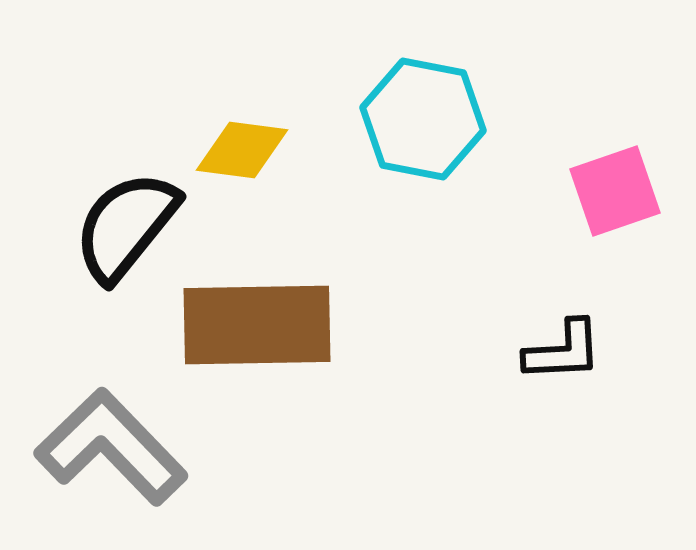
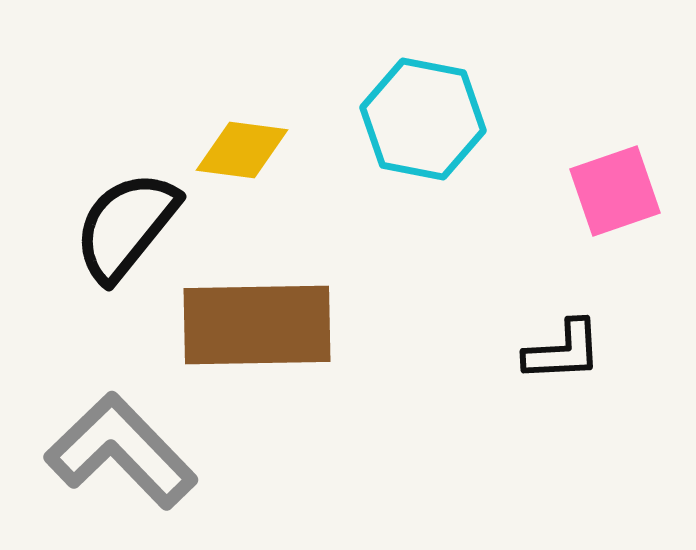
gray L-shape: moved 10 px right, 4 px down
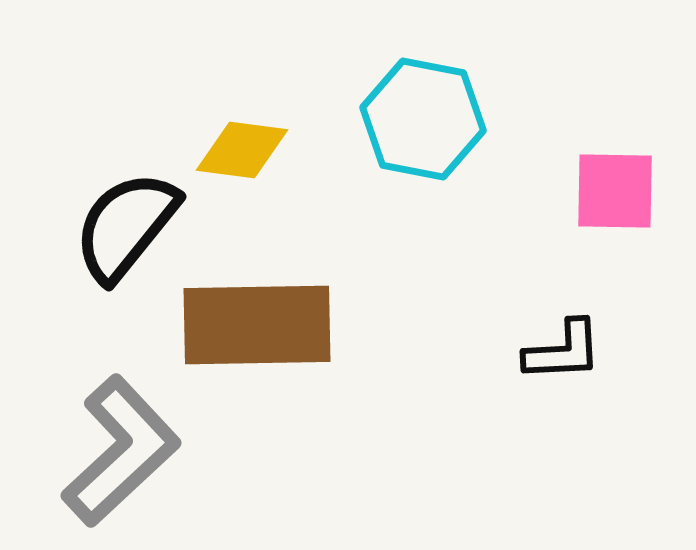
pink square: rotated 20 degrees clockwise
gray L-shape: rotated 91 degrees clockwise
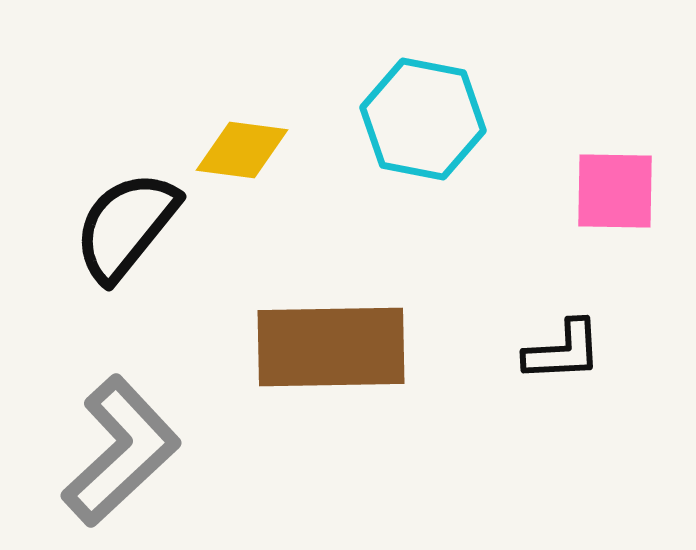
brown rectangle: moved 74 px right, 22 px down
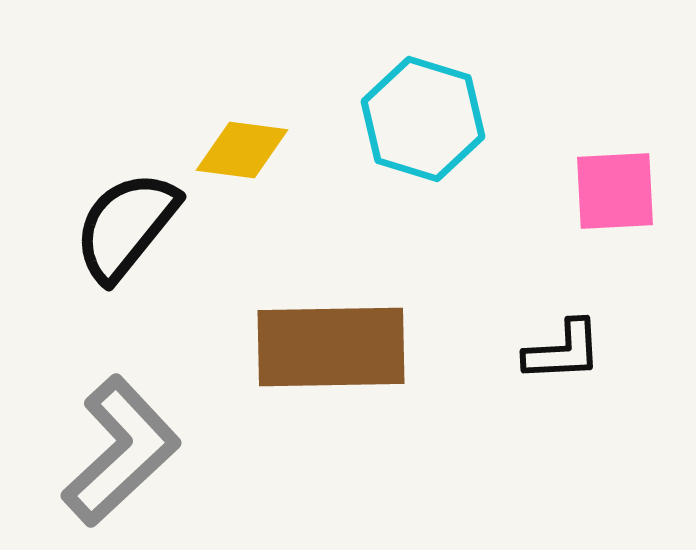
cyan hexagon: rotated 6 degrees clockwise
pink square: rotated 4 degrees counterclockwise
